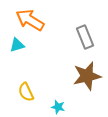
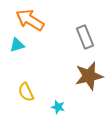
brown star: moved 2 px right
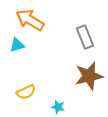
yellow semicircle: rotated 90 degrees counterclockwise
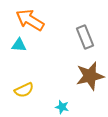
cyan triangle: moved 2 px right; rotated 21 degrees clockwise
brown star: moved 1 px right
yellow semicircle: moved 2 px left, 2 px up
cyan star: moved 4 px right
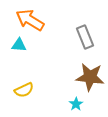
brown star: moved 1 px down; rotated 20 degrees clockwise
cyan star: moved 14 px right, 3 px up; rotated 24 degrees clockwise
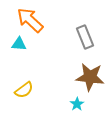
orange arrow: rotated 12 degrees clockwise
cyan triangle: moved 1 px up
yellow semicircle: rotated 12 degrees counterclockwise
cyan star: moved 1 px right
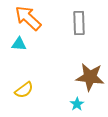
orange arrow: moved 2 px left, 2 px up
gray rectangle: moved 6 px left, 14 px up; rotated 20 degrees clockwise
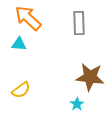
yellow semicircle: moved 3 px left
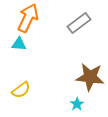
orange arrow: rotated 72 degrees clockwise
gray rectangle: rotated 55 degrees clockwise
